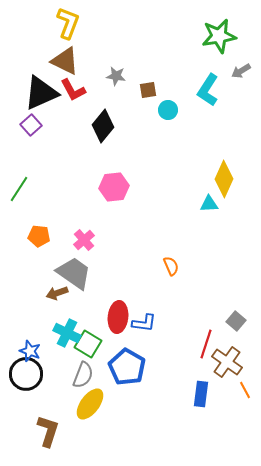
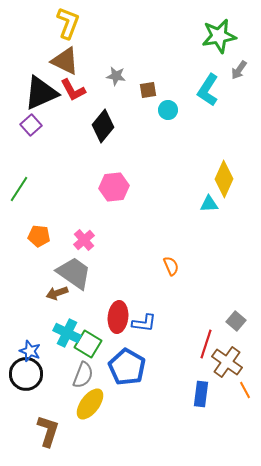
gray arrow: moved 2 px left, 1 px up; rotated 24 degrees counterclockwise
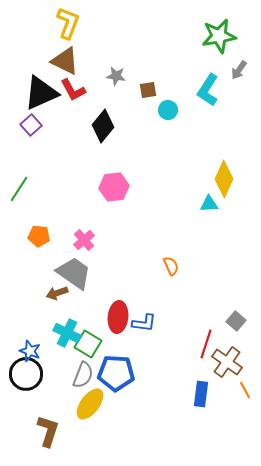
blue pentagon: moved 11 px left, 6 px down; rotated 27 degrees counterclockwise
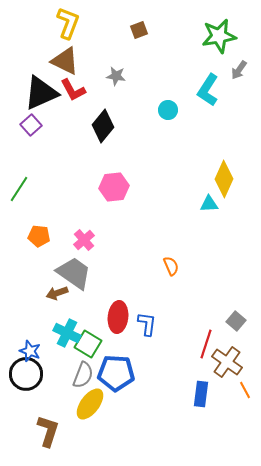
brown square: moved 9 px left, 60 px up; rotated 12 degrees counterclockwise
blue L-shape: moved 3 px right, 1 px down; rotated 90 degrees counterclockwise
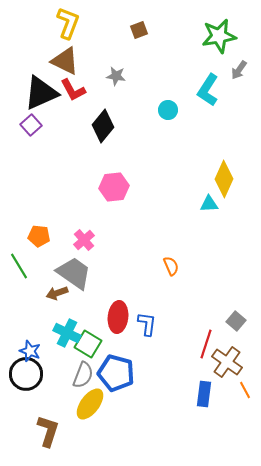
green line: moved 77 px down; rotated 64 degrees counterclockwise
blue pentagon: rotated 12 degrees clockwise
blue rectangle: moved 3 px right
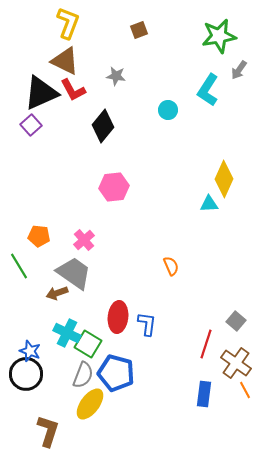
brown cross: moved 9 px right, 1 px down
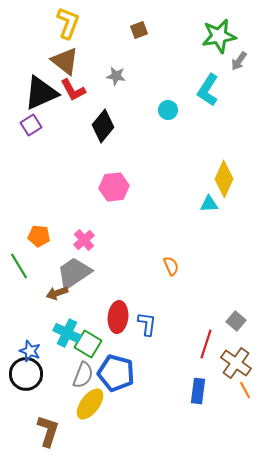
brown triangle: rotated 12 degrees clockwise
gray arrow: moved 9 px up
purple square: rotated 10 degrees clockwise
gray trapezoid: rotated 69 degrees counterclockwise
blue rectangle: moved 6 px left, 3 px up
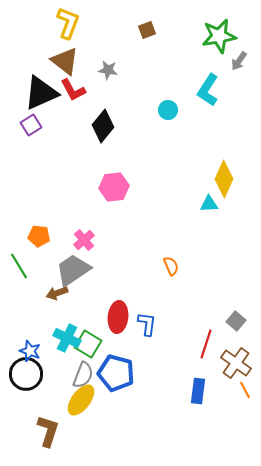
brown square: moved 8 px right
gray star: moved 8 px left, 6 px up
gray trapezoid: moved 1 px left, 3 px up
cyan cross: moved 5 px down
yellow ellipse: moved 9 px left, 4 px up
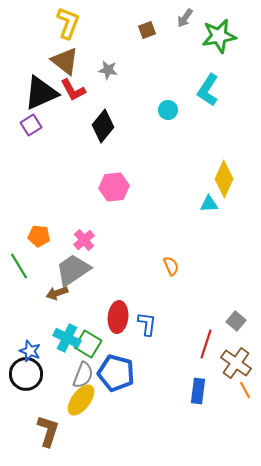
gray arrow: moved 54 px left, 43 px up
